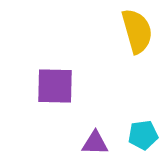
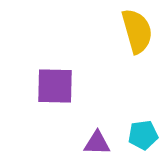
purple triangle: moved 2 px right
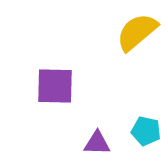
yellow semicircle: moved 1 px down; rotated 114 degrees counterclockwise
cyan pentagon: moved 3 px right, 4 px up; rotated 20 degrees clockwise
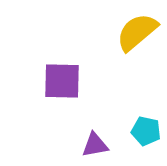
purple square: moved 7 px right, 5 px up
purple triangle: moved 2 px left, 2 px down; rotated 12 degrees counterclockwise
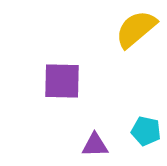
yellow semicircle: moved 1 px left, 3 px up
purple triangle: rotated 8 degrees clockwise
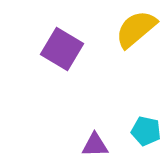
purple square: moved 32 px up; rotated 30 degrees clockwise
